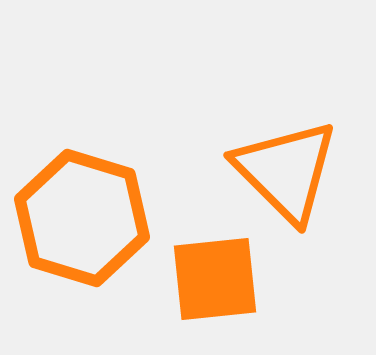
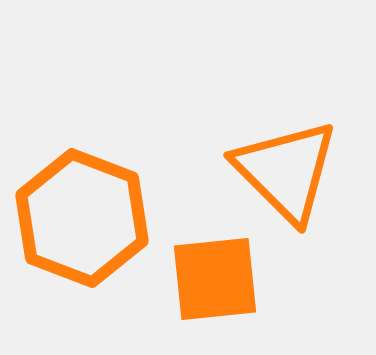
orange hexagon: rotated 4 degrees clockwise
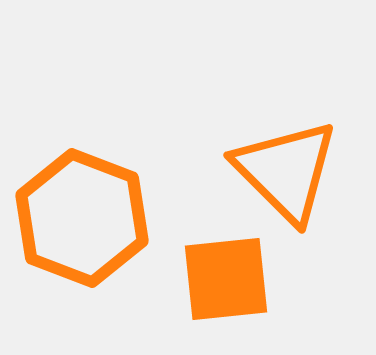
orange square: moved 11 px right
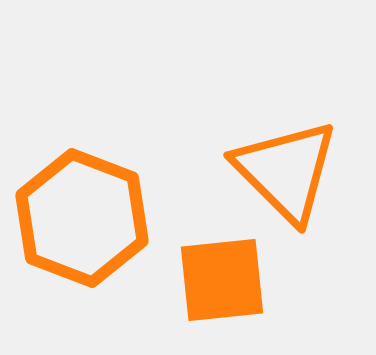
orange square: moved 4 px left, 1 px down
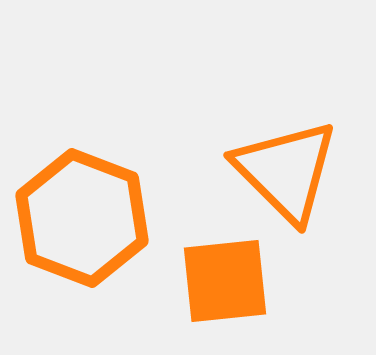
orange square: moved 3 px right, 1 px down
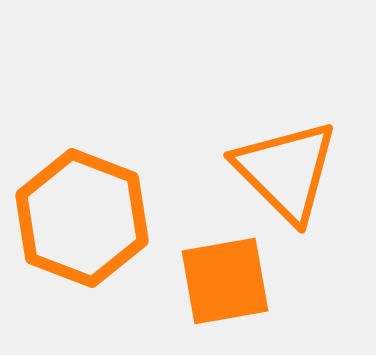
orange square: rotated 4 degrees counterclockwise
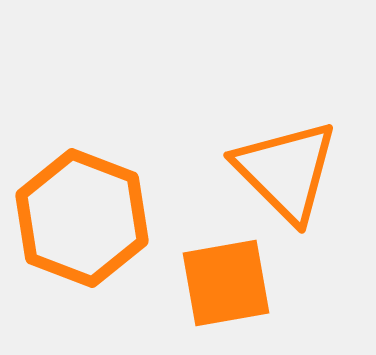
orange square: moved 1 px right, 2 px down
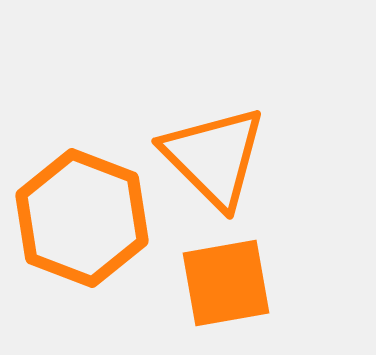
orange triangle: moved 72 px left, 14 px up
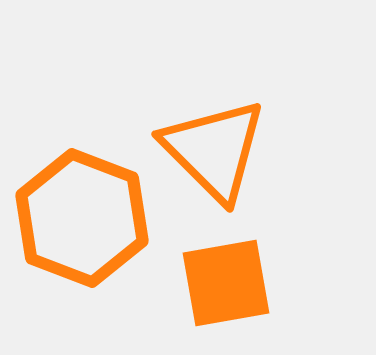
orange triangle: moved 7 px up
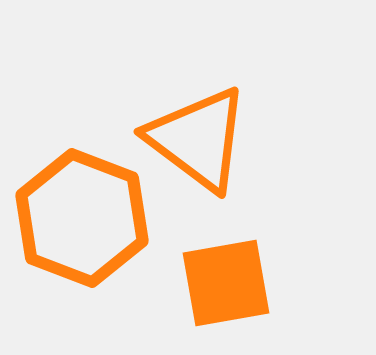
orange triangle: moved 16 px left, 11 px up; rotated 8 degrees counterclockwise
